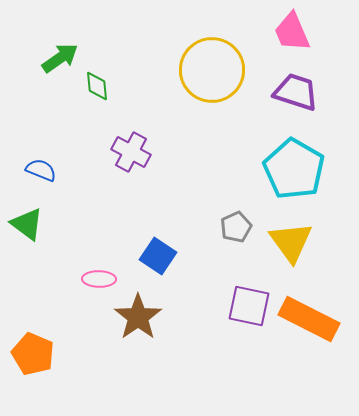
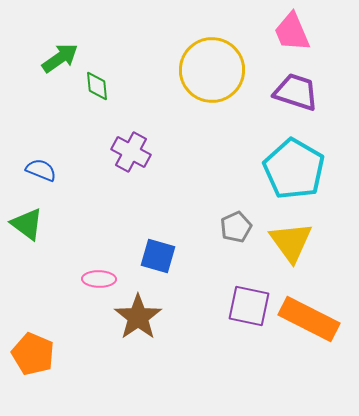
blue square: rotated 18 degrees counterclockwise
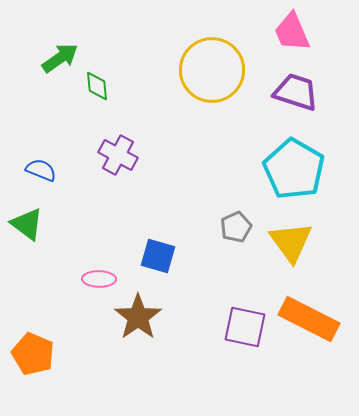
purple cross: moved 13 px left, 3 px down
purple square: moved 4 px left, 21 px down
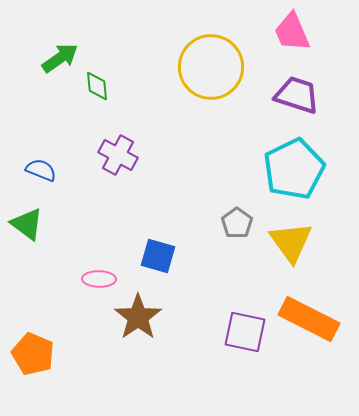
yellow circle: moved 1 px left, 3 px up
purple trapezoid: moved 1 px right, 3 px down
cyan pentagon: rotated 16 degrees clockwise
gray pentagon: moved 1 px right, 4 px up; rotated 12 degrees counterclockwise
purple square: moved 5 px down
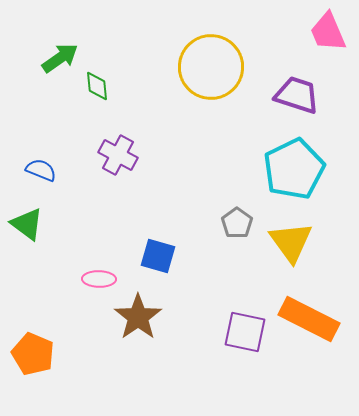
pink trapezoid: moved 36 px right
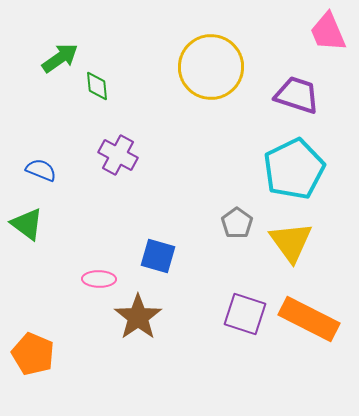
purple square: moved 18 px up; rotated 6 degrees clockwise
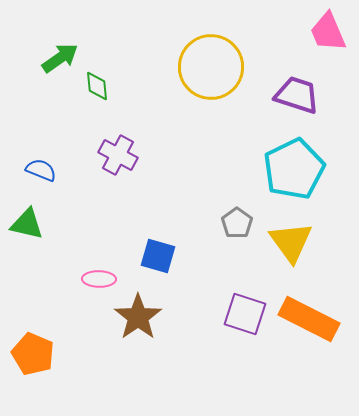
green triangle: rotated 24 degrees counterclockwise
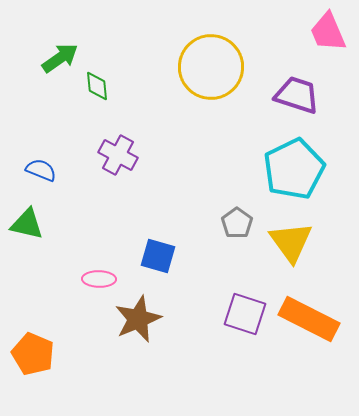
brown star: moved 2 px down; rotated 12 degrees clockwise
